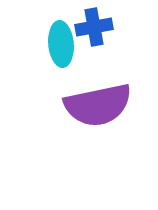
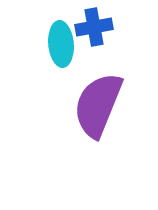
purple semicircle: rotated 124 degrees clockwise
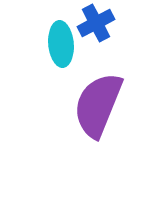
blue cross: moved 2 px right, 4 px up; rotated 18 degrees counterclockwise
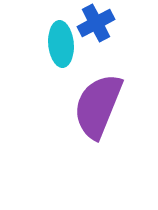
purple semicircle: moved 1 px down
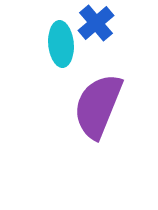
blue cross: rotated 12 degrees counterclockwise
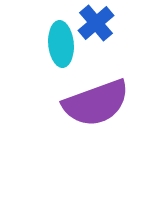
purple semicircle: moved 2 px left, 3 px up; rotated 132 degrees counterclockwise
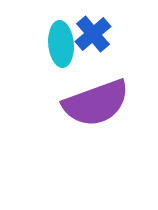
blue cross: moved 3 px left, 11 px down
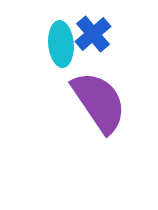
purple semicircle: moved 3 px right, 1 px up; rotated 104 degrees counterclockwise
